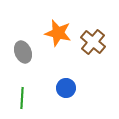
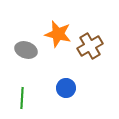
orange star: moved 1 px down
brown cross: moved 3 px left, 4 px down; rotated 20 degrees clockwise
gray ellipse: moved 3 px right, 2 px up; rotated 50 degrees counterclockwise
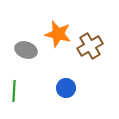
green line: moved 8 px left, 7 px up
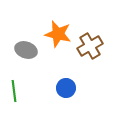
green line: rotated 10 degrees counterclockwise
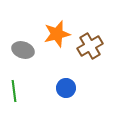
orange star: moved 1 px left; rotated 28 degrees counterclockwise
gray ellipse: moved 3 px left
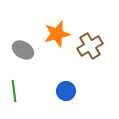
gray ellipse: rotated 15 degrees clockwise
blue circle: moved 3 px down
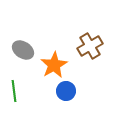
orange star: moved 3 px left, 31 px down; rotated 16 degrees counterclockwise
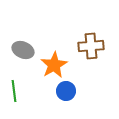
brown cross: moved 1 px right; rotated 25 degrees clockwise
gray ellipse: rotated 10 degrees counterclockwise
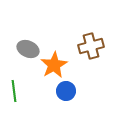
brown cross: rotated 10 degrees counterclockwise
gray ellipse: moved 5 px right, 1 px up
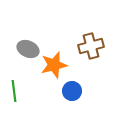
orange star: rotated 16 degrees clockwise
blue circle: moved 6 px right
